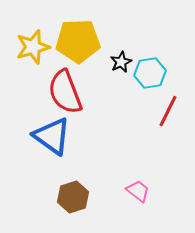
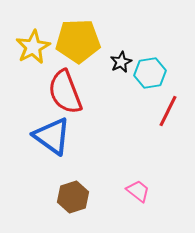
yellow star: rotated 12 degrees counterclockwise
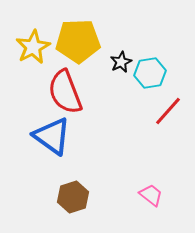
red line: rotated 16 degrees clockwise
pink trapezoid: moved 13 px right, 4 px down
